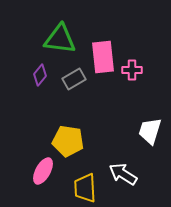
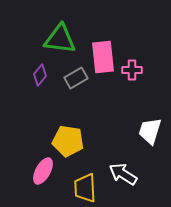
gray rectangle: moved 2 px right, 1 px up
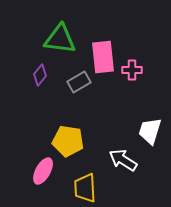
gray rectangle: moved 3 px right, 4 px down
white arrow: moved 14 px up
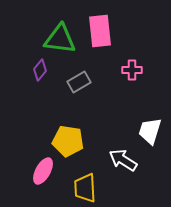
pink rectangle: moved 3 px left, 26 px up
purple diamond: moved 5 px up
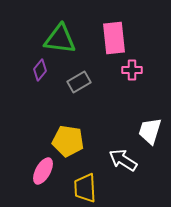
pink rectangle: moved 14 px right, 7 px down
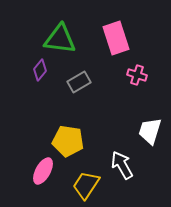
pink rectangle: moved 2 px right; rotated 12 degrees counterclockwise
pink cross: moved 5 px right, 5 px down; rotated 18 degrees clockwise
white arrow: moved 1 px left, 5 px down; rotated 28 degrees clockwise
yellow trapezoid: moved 1 px right, 3 px up; rotated 36 degrees clockwise
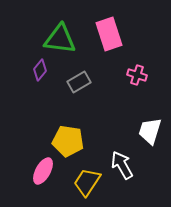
pink rectangle: moved 7 px left, 4 px up
yellow trapezoid: moved 1 px right, 3 px up
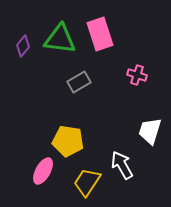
pink rectangle: moved 9 px left
purple diamond: moved 17 px left, 24 px up
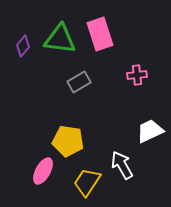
pink cross: rotated 24 degrees counterclockwise
white trapezoid: rotated 48 degrees clockwise
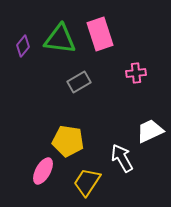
pink cross: moved 1 px left, 2 px up
white arrow: moved 7 px up
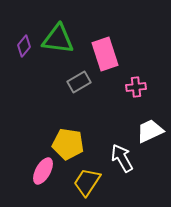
pink rectangle: moved 5 px right, 20 px down
green triangle: moved 2 px left
purple diamond: moved 1 px right
pink cross: moved 14 px down
yellow pentagon: moved 3 px down
